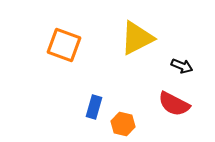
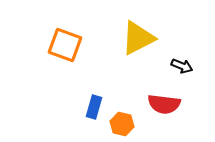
yellow triangle: moved 1 px right
orange square: moved 1 px right
red semicircle: moved 10 px left; rotated 20 degrees counterclockwise
orange hexagon: moved 1 px left
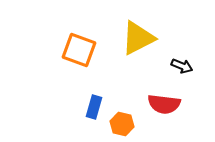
orange square: moved 14 px right, 5 px down
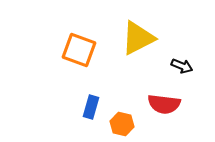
blue rectangle: moved 3 px left
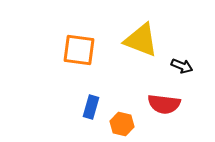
yellow triangle: moved 3 px right, 2 px down; rotated 48 degrees clockwise
orange square: rotated 12 degrees counterclockwise
